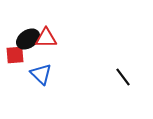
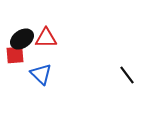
black ellipse: moved 6 px left
black line: moved 4 px right, 2 px up
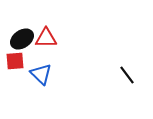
red square: moved 6 px down
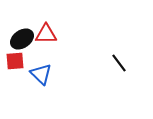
red triangle: moved 4 px up
black line: moved 8 px left, 12 px up
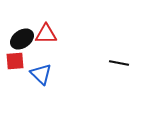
black line: rotated 42 degrees counterclockwise
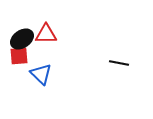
red square: moved 4 px right, 5 px up
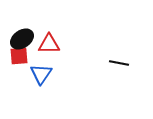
red triangle: moved 3 px right, 10 px down
blue triangle: rotated 20 degrees clockwise
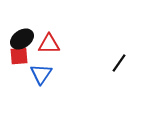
black line: rotated 66 degrees counterclockwise
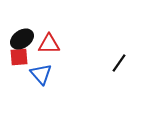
red square: moved 1 px down
blue triangle: rotated 15 degrees counterclockwise
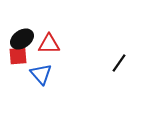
red square: moved 1 px left, 1 px up
